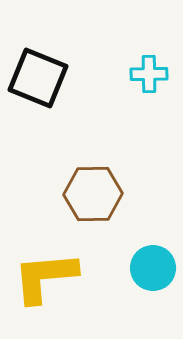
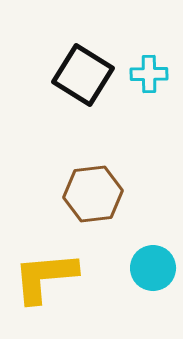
black square: moved 45 px right, 3 px up; rotated 10 degrees clockwise
brown hexagon: rotated 6 degrees counterclockwise
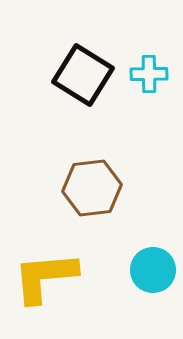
brown hexagon: moved 1 px left, 6 px up
cyan circle: moved 2 px down
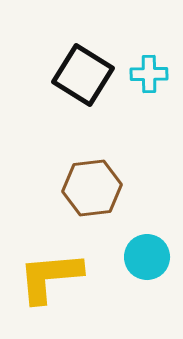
cyan circle: moved 6 px left, 13 px up
yellow L-shape: moved 5 px right
